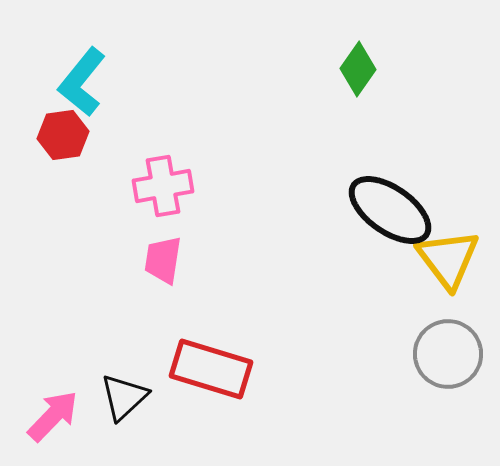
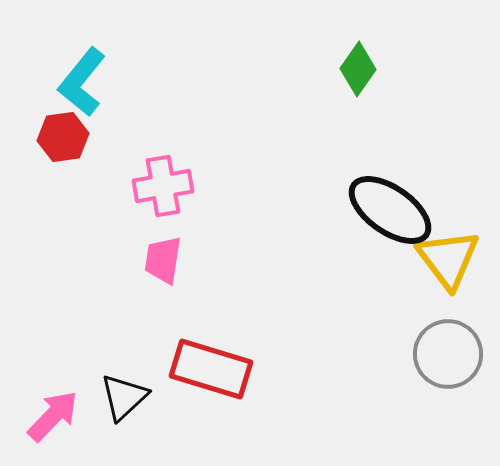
red hexagon: moved 2 px down
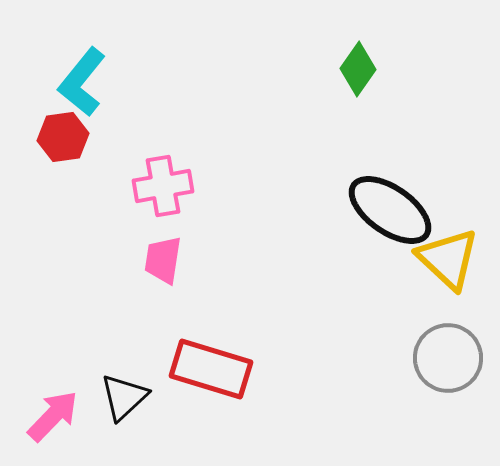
yellow triangle: rotated 10 degrees counterclockwise
gray circle: moved 4 px down
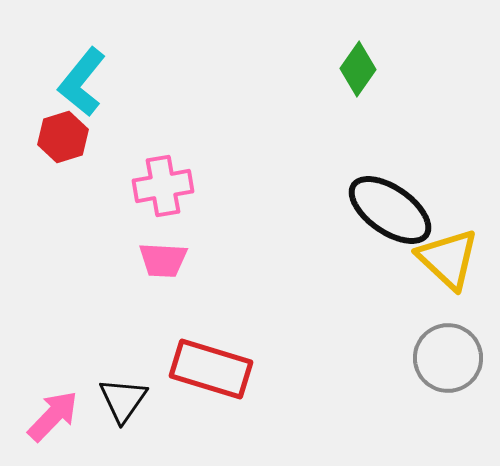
red hexagon: rotated 9 degrees counterclockwise
pink trapezoid: rotated 96 degrees counterclockwise
black triangle: moved 1 px left, 3 px down; rotated 12 degrees counterclockwise
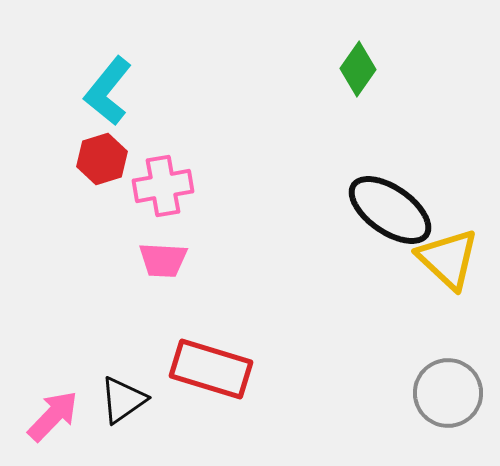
cyan L-shape: moved 26 px right, 9 px down
red hexagon: moved 39 px right, 22 px down
gray circle: moved 35 px down
black triangle: rotated 20 degrees clockwise
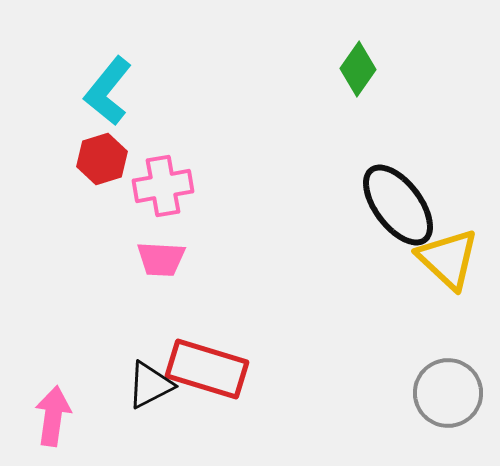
black ellipse: moved 8 px right, 5 px up; rotated 18 degrees clockwise
pink trapezoid: moved 2 px left, 1 px up
red rectangle: moved 4 px left
black triangle: moved 27 px right, 15 px up; rotated 8 degrees clockwise
pink arrow: rotated 36 degrees counterclockwise
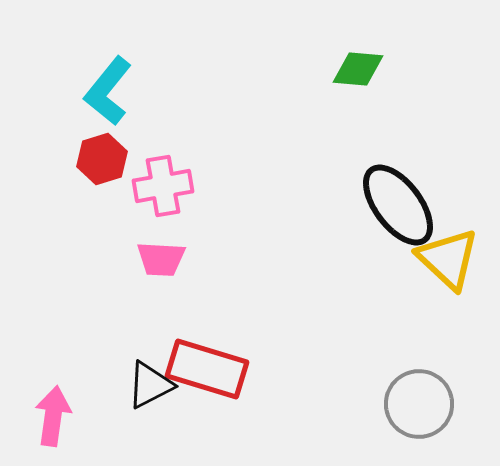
green diamond: rotated 60 degrees clockwise
gray circle: moved 29 px left, 11 px down
